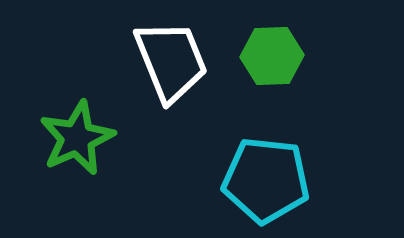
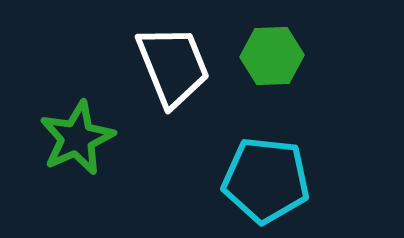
white trapezoid: moved 2 px right, 5 px down
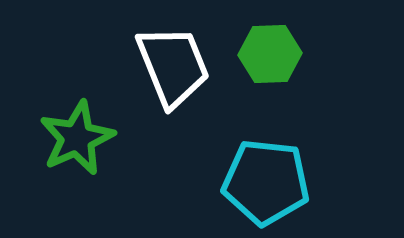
green hexagon: moved 2 px left, 2 px up
cyan pentagon: moved 2 px down
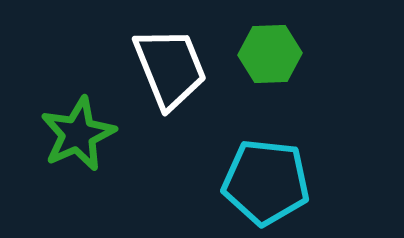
white trapezoid: moved 3 px left, 2 px down
green star: moved 1 px right, 4 px up
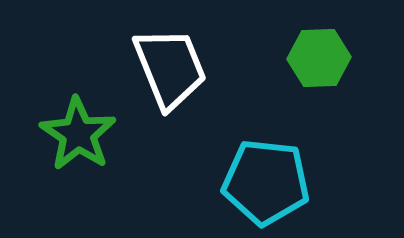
green hexagon: moved 49 px right, 4 px down
green star: rotated 14 degrees counterclockwise
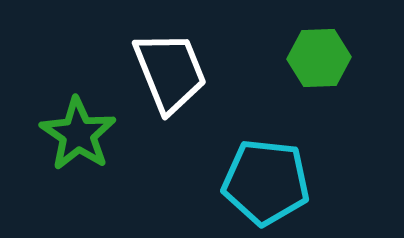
white trapezoid: moved 4 px down
